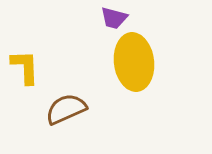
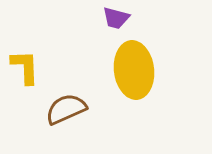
purple trapezoid: moved 2 px right
yellow ellipse: moved 8 px down
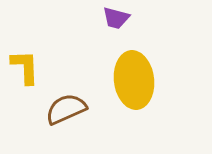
yellow ellipse: moved 10 px down
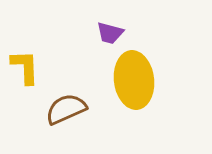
purple trapezoid: moved 6 px left, 15 px down
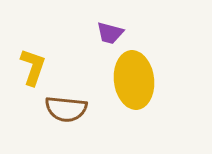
yellow L-shape: moved 8 px right; rotated 21 degrees clockwise
brown semicircle: rotated 150 degrees counterclockwise
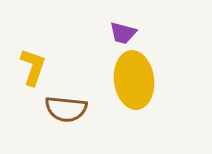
purple trapezoid: moved 13 px right
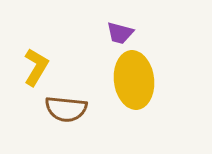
purple trapezoid: moved 3 px left
yellow L-shape: moved 3 px right; rotated 12 degrees clockwise
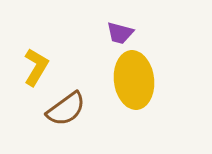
brown semicircle: rotated 42 degrees counterclockwise
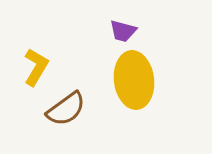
purple trapezoid: moved 3 px right, 2 px up
